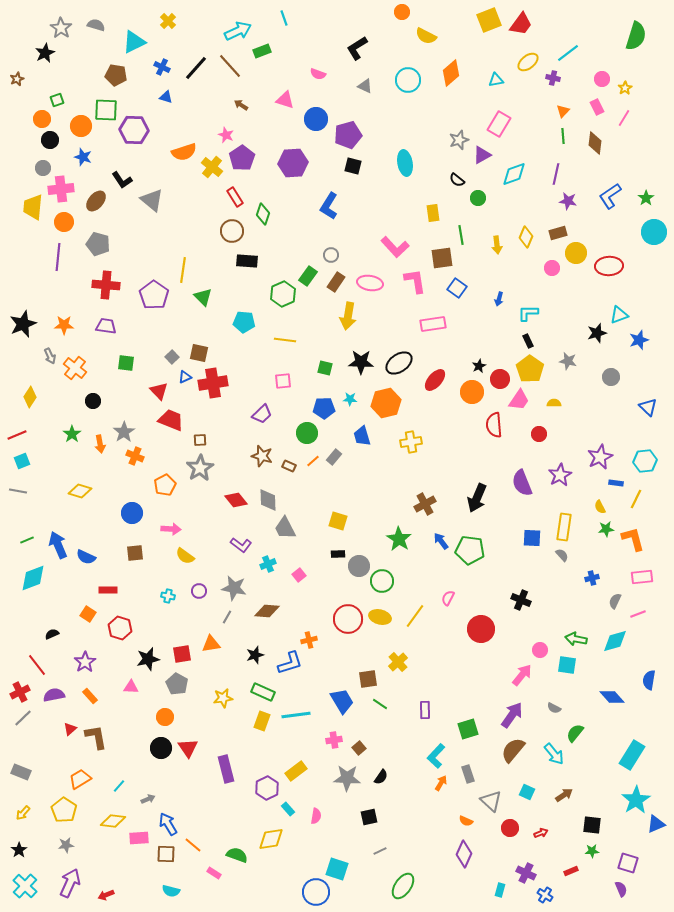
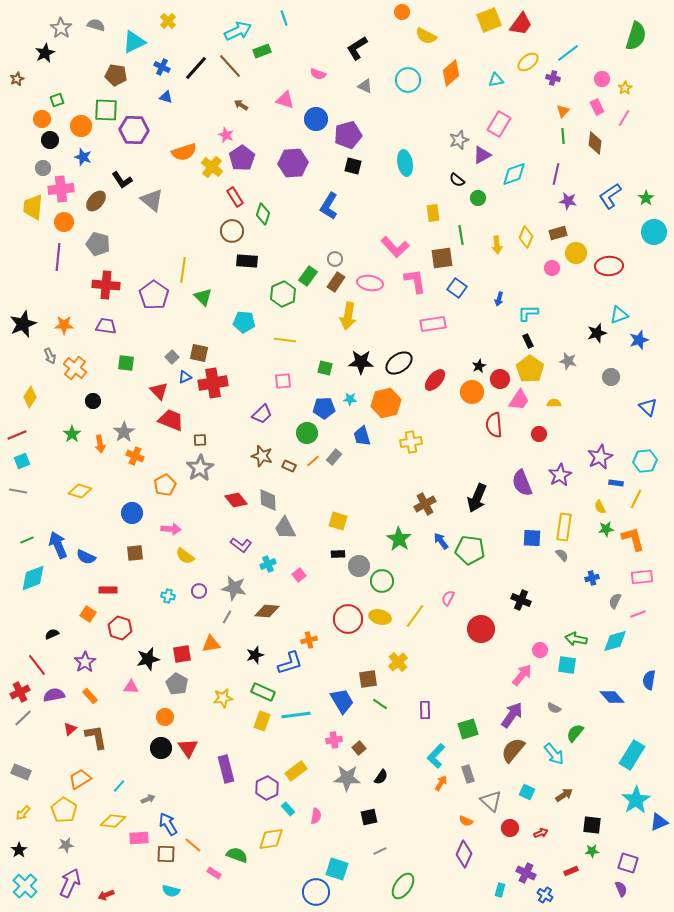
gray circle at (331, 255): moved 4 px right, 4 px down
blue triangle at (656, 824): moved 3 px right, 2 px up
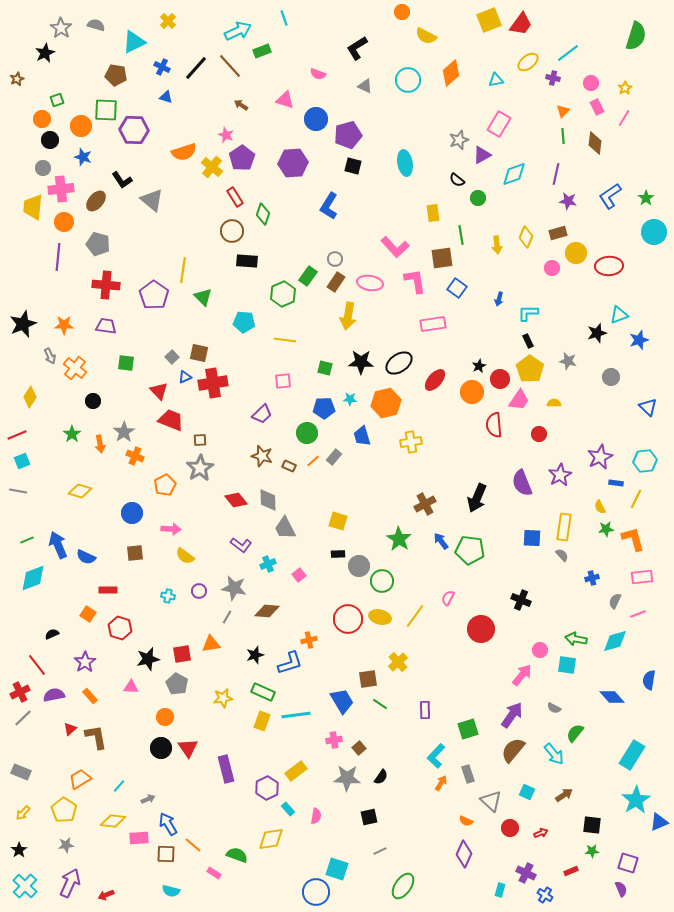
pink circle at (602, 79): moved 11 px left, 4 px down
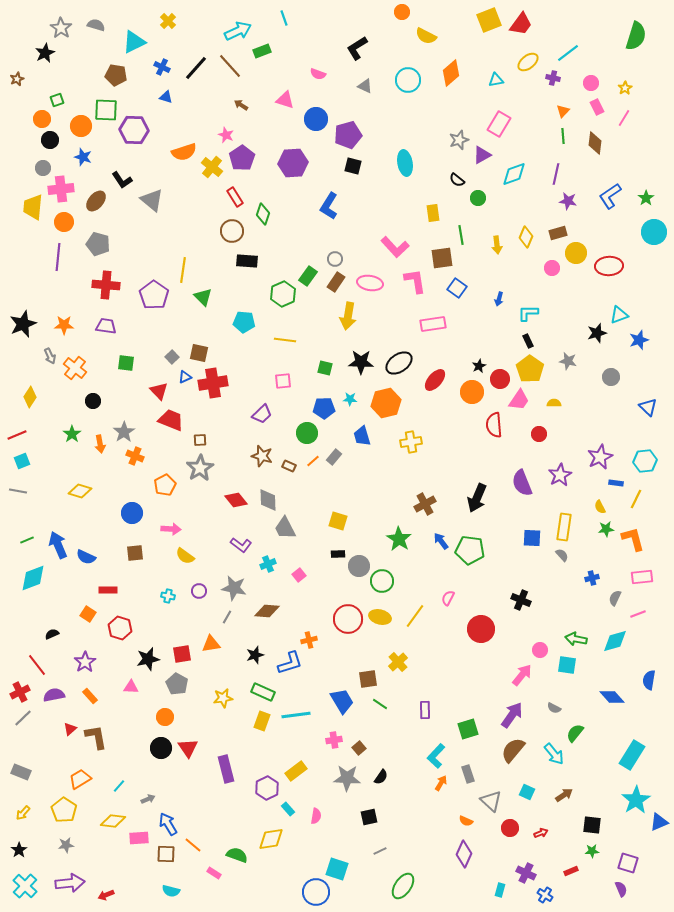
gray semicircle at (615, 601): moved 3 px up
purple arrow at (70, 883): rotated 60 degrees clockwise
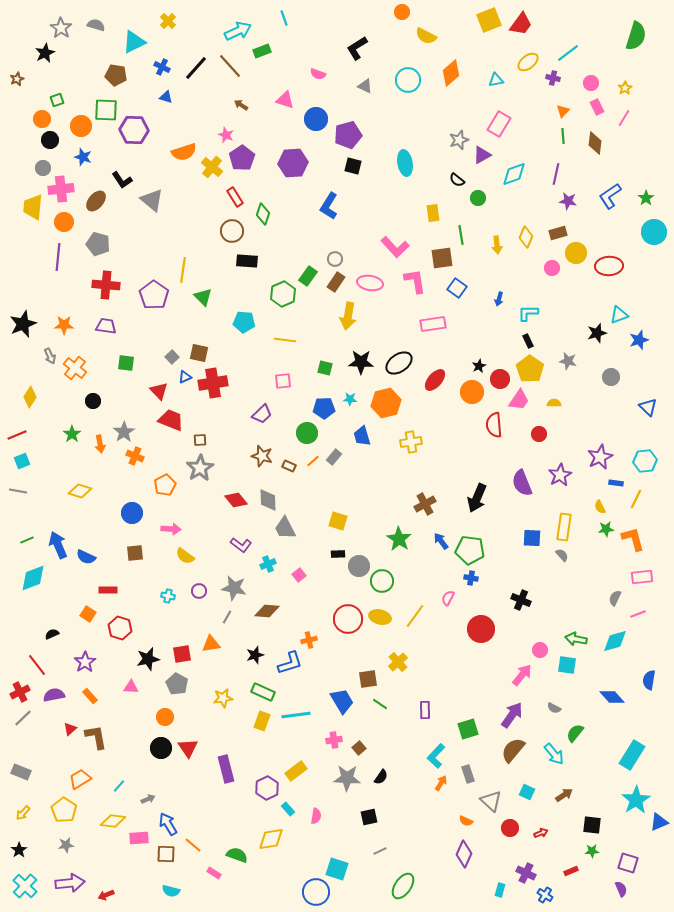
blue cross at (592, 578): moved 121 px left; rotated 24 degrees clockwise
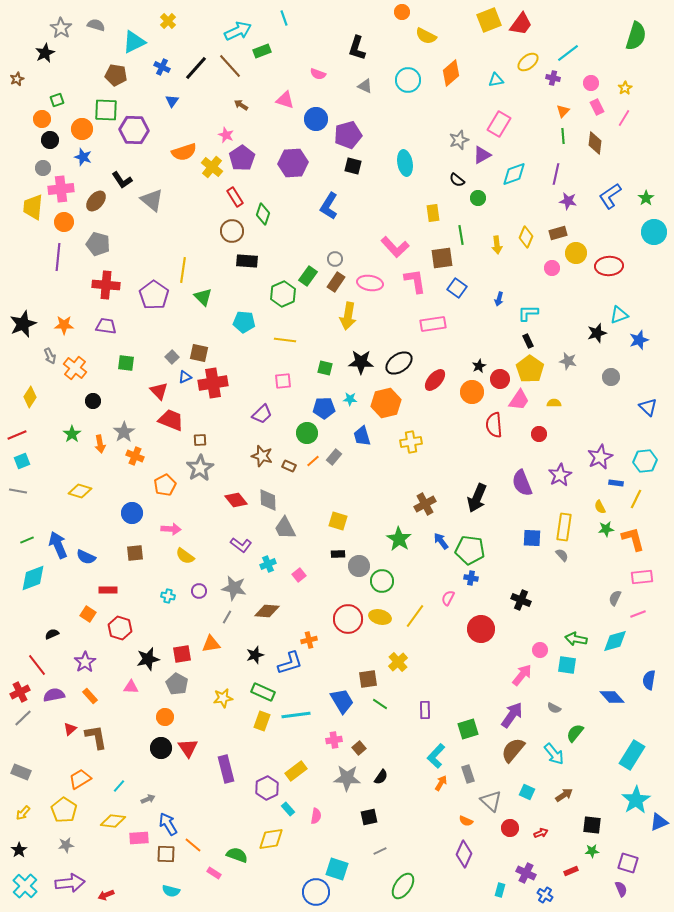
black L-shape at (357, 48): rotated 40 degrees counterclockwise
blue triangle at (166, 97): moved 6 px right, 4 px down; rotated 48 degrees clockwise
orange circle at (81, 126): moved 1 px right, 3 px down
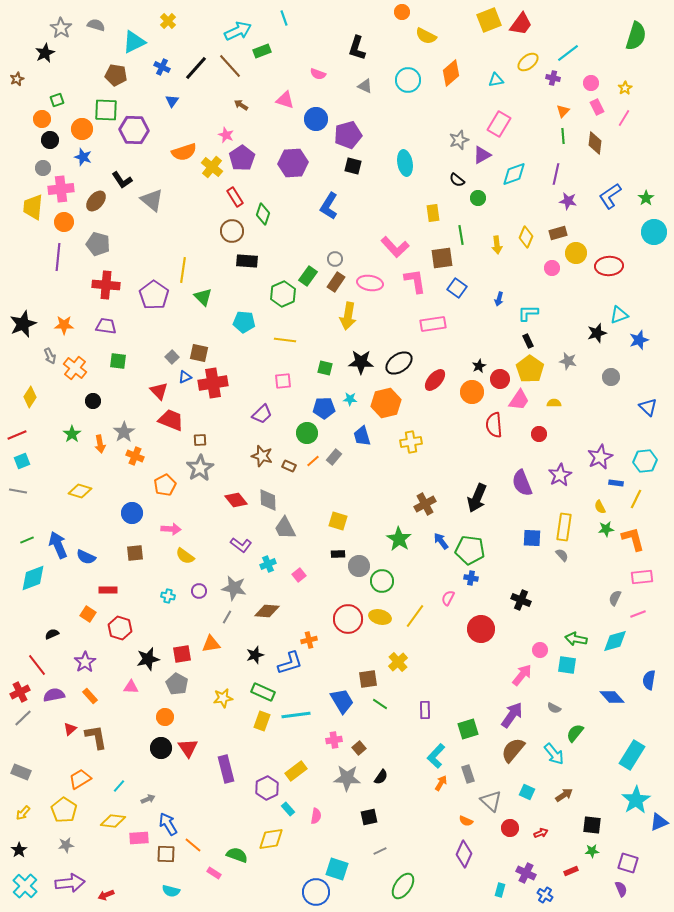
green square at (126, 363): moved 8 px left, 2 px up
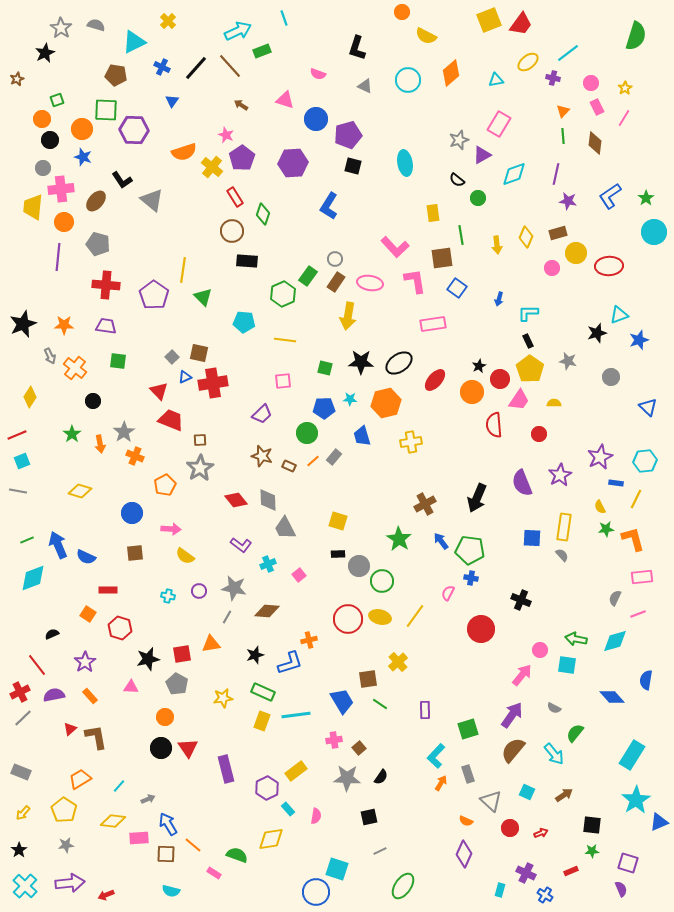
pink semicircle at (448, 598): moved 5 px up
blue semicircle at (649, 680): moved 3 px left
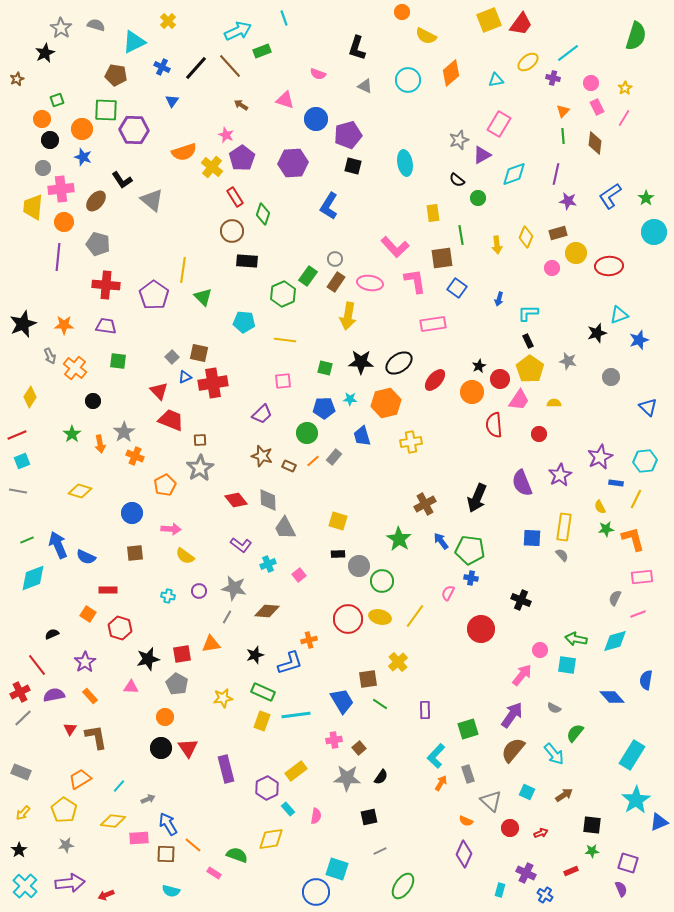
red triangle at (70, 729): rotated 16 degrees counterclockwise
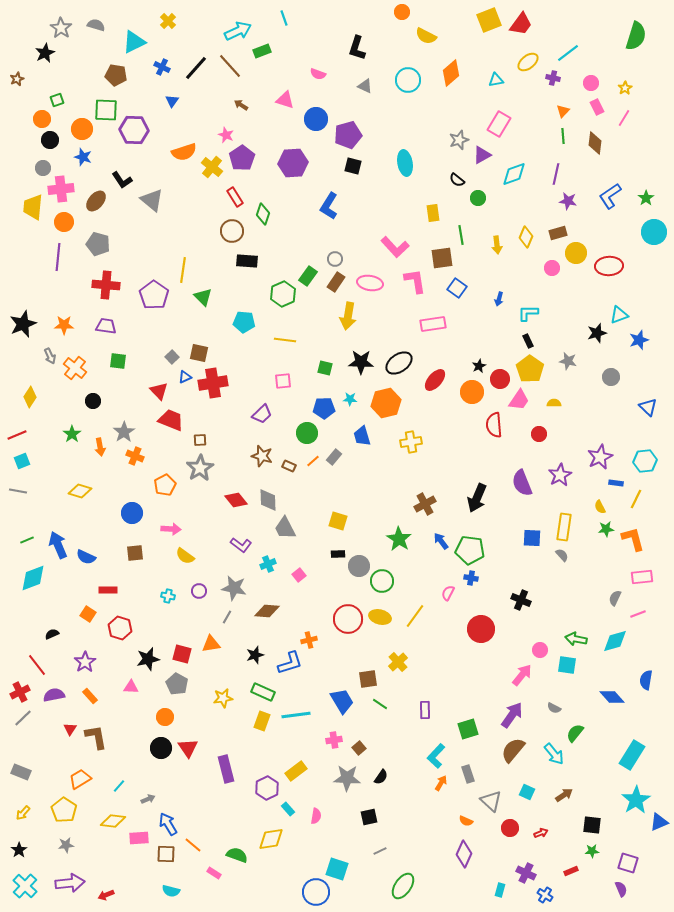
orange arrow at (100, 444): moved 3 px down
red square at (182, 654): rotated 24 degrees clockwise
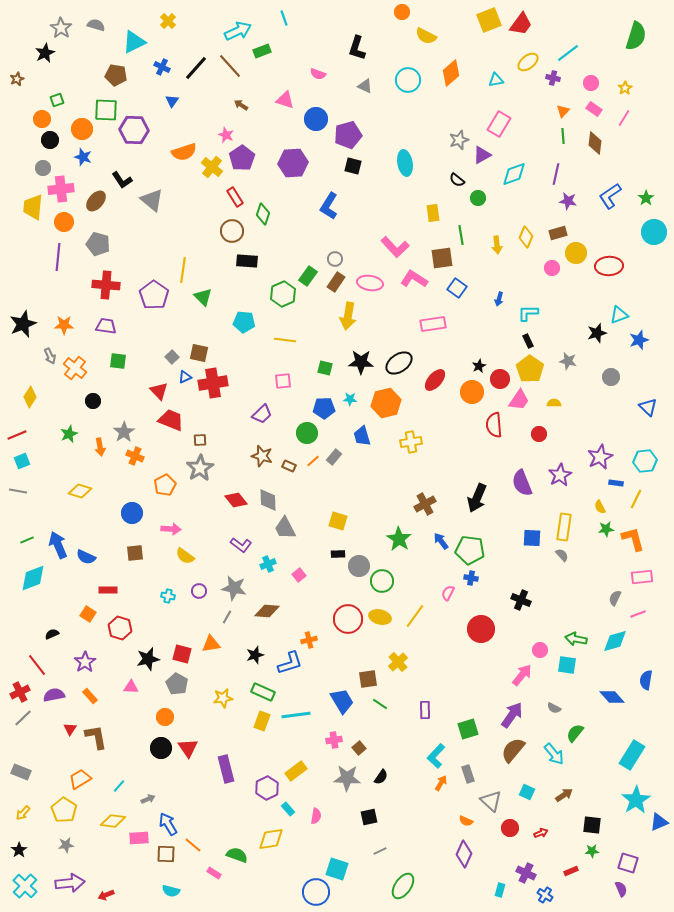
pink rectangle at (597, 107): moved 3 px left, 2 px down; rotated 28 degrees counterclockwise
pink L-shape at (415, 281): moved 1 px left, 2 px up; rotated 48 degrees counterclockwise
green star at (72, 434): moved 3 px left; rotated 12 degrees clockwise
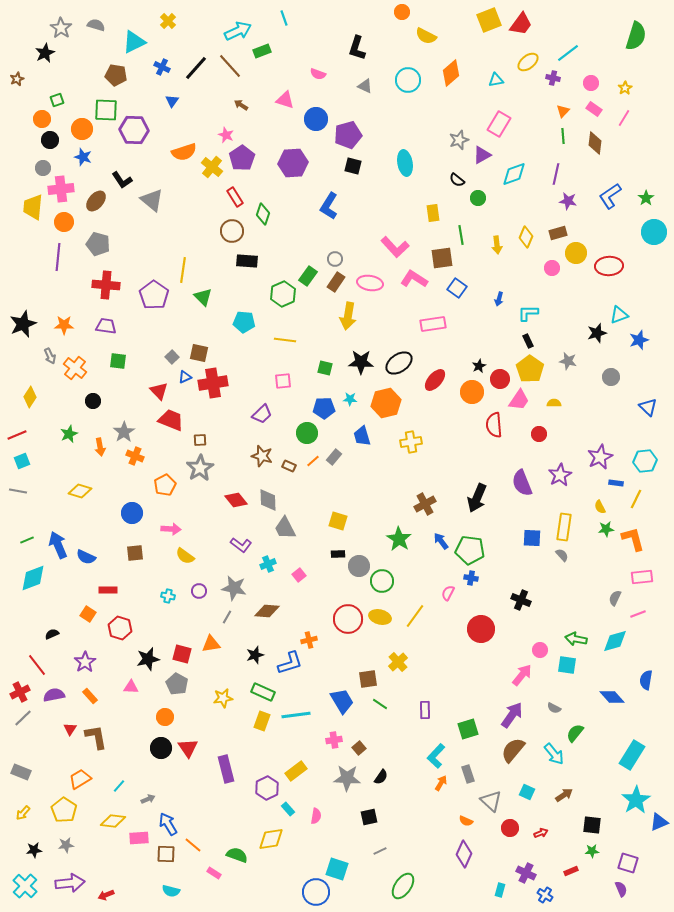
black star at (19, 850): moved 15 px right; rotated 28 degrees clockwise
